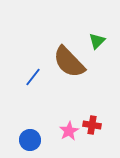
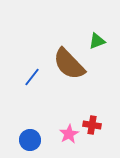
green triangle: rotated 24 degrees clockwise
brown semicircle: moved 2 px down
blue line: moved 1 px left
pink star: moved 3 px down
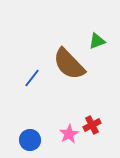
blue line: moved 1 px down
red cross: rotated 36 degrees counterclockwise
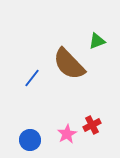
pink star: moved 2 px left
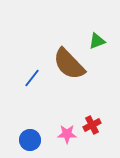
pink star: rotated 30 degrees clockwise
